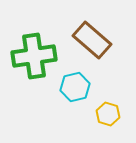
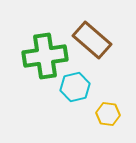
green cross: moved 11 px right
yellow hexagon: rotated 10 degrees counterclockwise
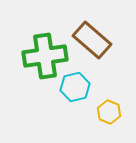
yellow hexagon: moved 1 px right, 2 px up; rotated 15 degrees clockwise
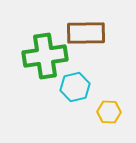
brown rectangle: moved 6 px left, 7 px up; rotated 42 degrees counterclockwise
yellow hexagon: rotated 20 degrees counterclockwise
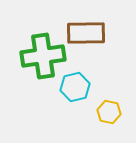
green cross: moved 2 px left
yellow hexagon: rotated 10 degrees clockwise
